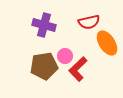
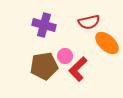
orange ellipse: rotated 15 degrees counterclockwise
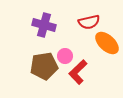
red L-shape: moved 3 px down
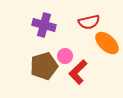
brown pentagon: rotated 8 degrees counterclockwise
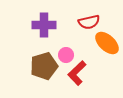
purple cross: rotated 15 degrees counterclockwise
pink circle: moved 1 px right, 1 px up
red L-shape: moved 1 px left, 1 px down
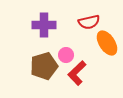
orange ellipse: rotated 15 degrees clockwise
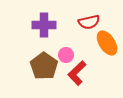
brown pentagon: rotated 20 degrees counterclockwise
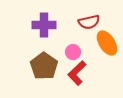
pink circle: moved 7 px right, 3 px up
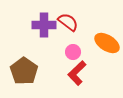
red semicircle: moved 21 px left; rotated 130 degrees counterclockwise
orange ellipse: rotated 25 degrees counterclockwise
brown pentagon: moved 20 px left, 5 px down
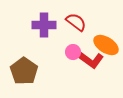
red semicircle: moved 8 px right
orange ellipse: moved 1 px left, 2 px down
red L-shape: moved 14 px right, 13 px up; rotated 100 degrees counterclockwise
